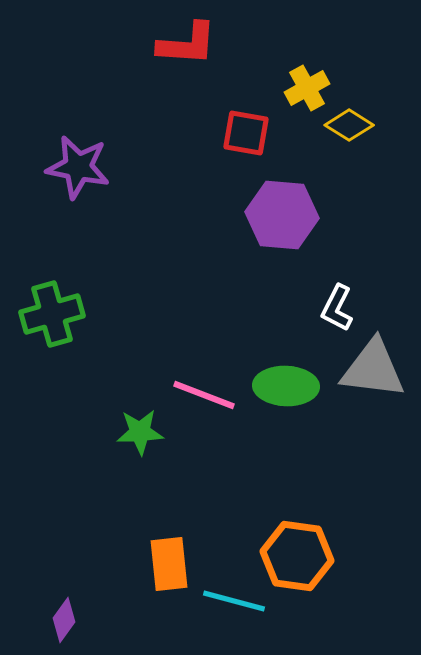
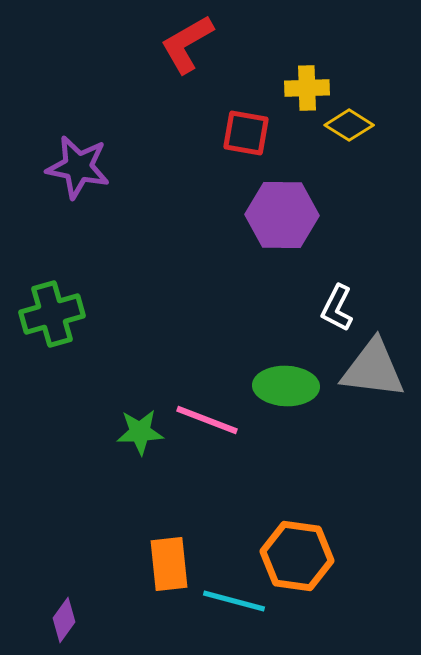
red L-shape: rotated 146 degrees clockwise
yellow cross: rotated 27 degrees clockwise
purple hexagon: rotated 4 degrees counterclockwise
pink line: moved 3 px right, 25 px down
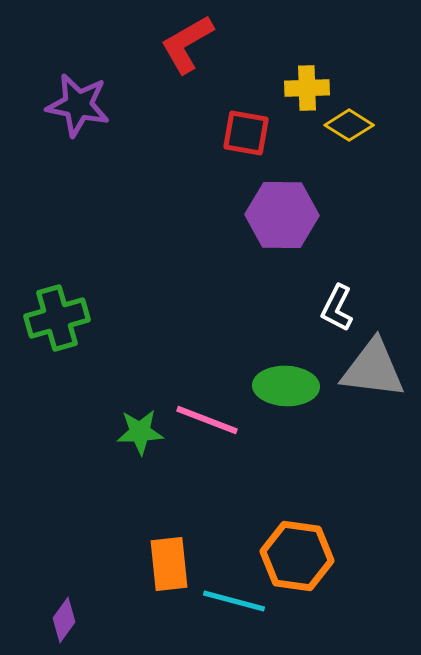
purple star: moved 62 px up
green cross: moved 5 px right, 4 px down
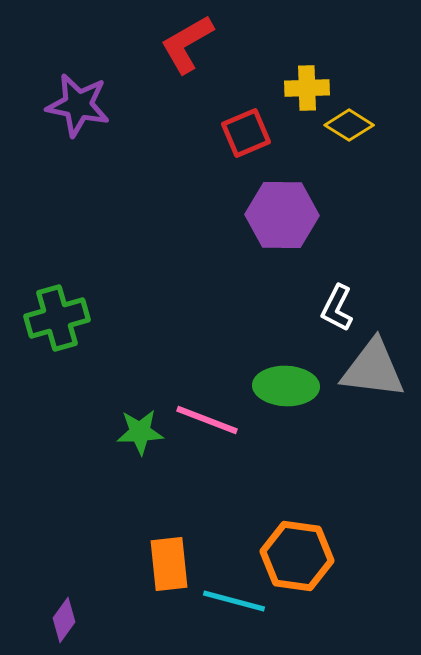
red square: rotated 33 degrees counterclockwise
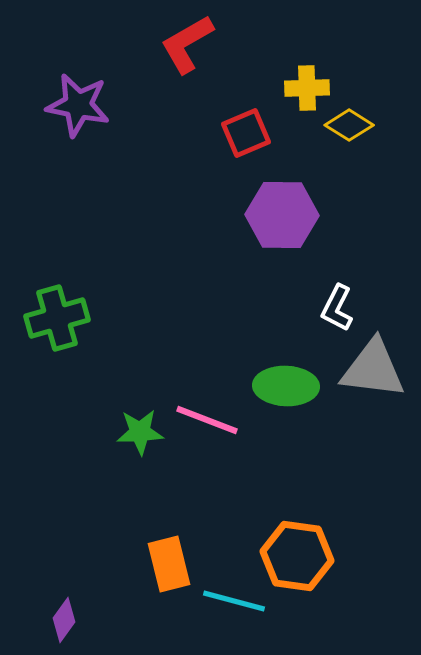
orange rectangle: rotated 8 degrees counterclockwise
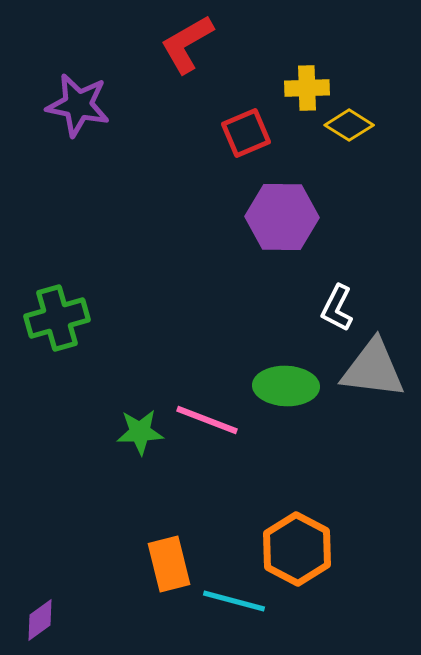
purple hexagon: moved 2 px down
orange hexagon: moved 7 px up; rotated 20 degrees clockwise
purple diamond: moved 24 px left; rotated 18 degrees clockwise
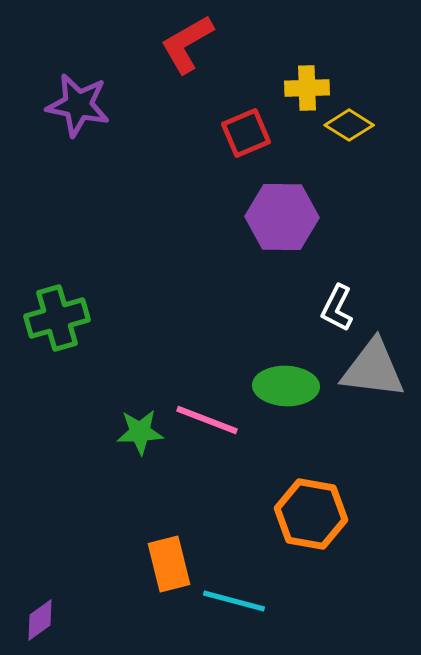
orange hexagon: moved 14 px right, 35 px up; rotated 18 degrees counterclockwise
